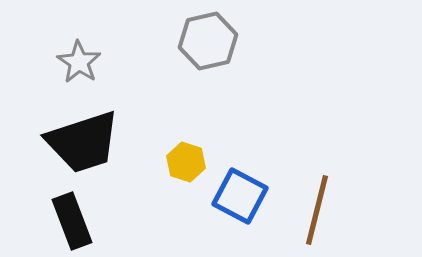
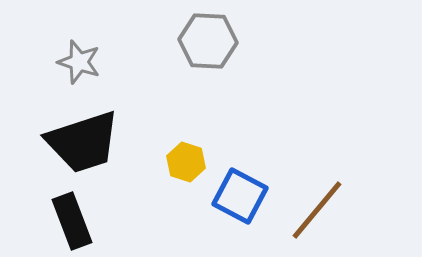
gray hexagon: rotated 16 degrees clockwise
gray star: rotated 15 degrees counterclockwise
brown line: rotated 26 degrees clockwise
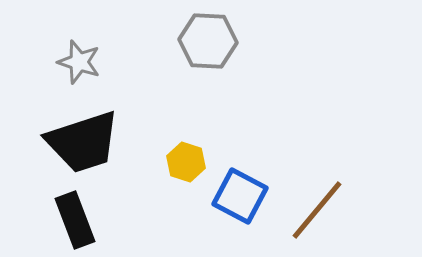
black rectangle: moved 3 px right, 1 px up
